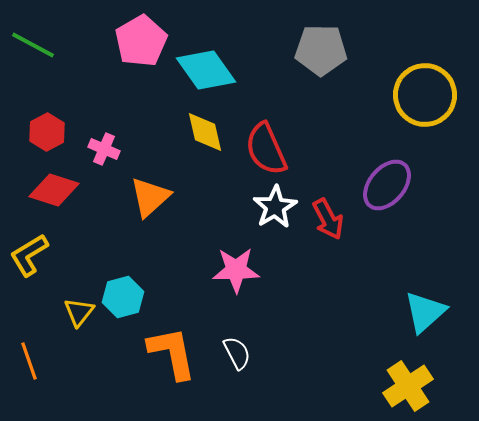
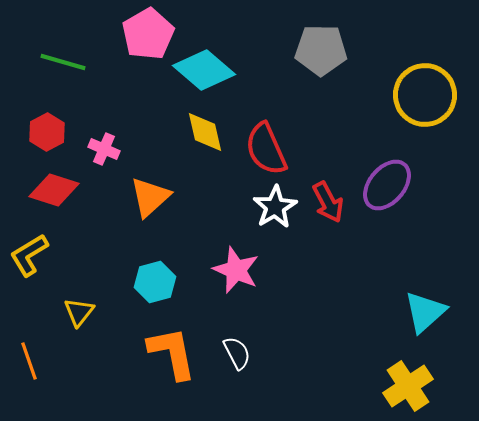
pink pentagon: moved 7 px right, 7 px up
green line: moved 30 px right, 17 px down; rotated 12 degrees counterclockwise
cyan diamond: moved 2 px left; rotated 14 degrees counterclockwise
red arrow: moved 17 px up
pink star: rotated 24 degrees clockwise
cyan hexagon: moved 32 px right, 15 px up
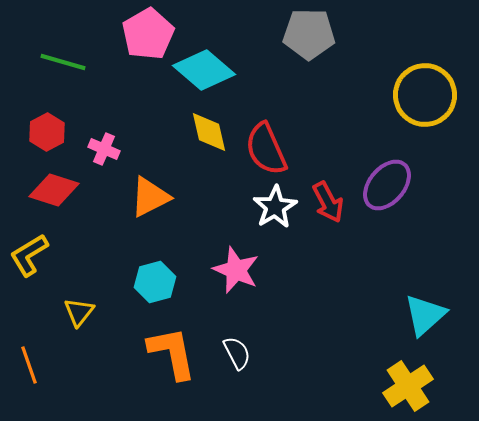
gray pentagon: moved 12 px left, 16 px up
yellow diamond: moved 4 px right
orange triangle: rotated 15 degrees clockwise
cyan triangle: moved 3 px down
orange line: moved 4 px down
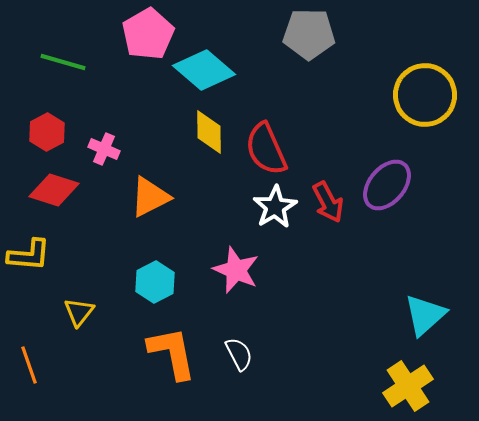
yellow diamond: rotated 12 degrees clockwise
yellow L-shape: rotated 144 degrees counterclockwise
cyan hexagon: rotated 12 degrees counterclockwise
white semicircle: moved 2 px right, 1 px down
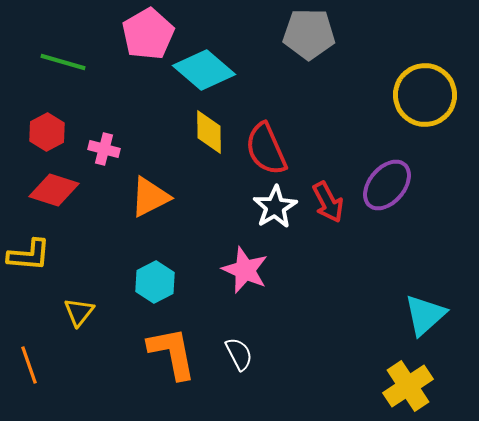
pink cross: rotated 8 degrees counterclockwise
pink star: moved 9 px right
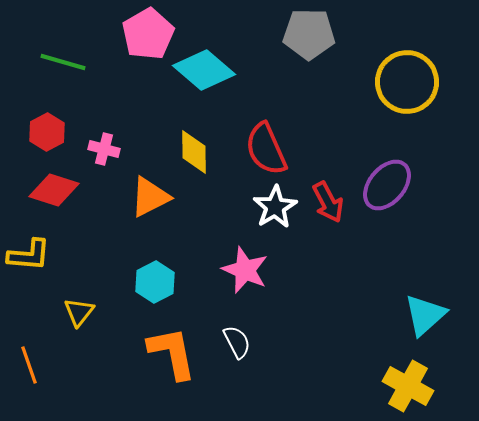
yellow circle: moved 18 px left, 13 px up
yellow diamond: moved 15 px left, 20 px down
white semicircle: moved 2 px left, 12 px up
yellow cross: rotated 27 degrees counterclockwise
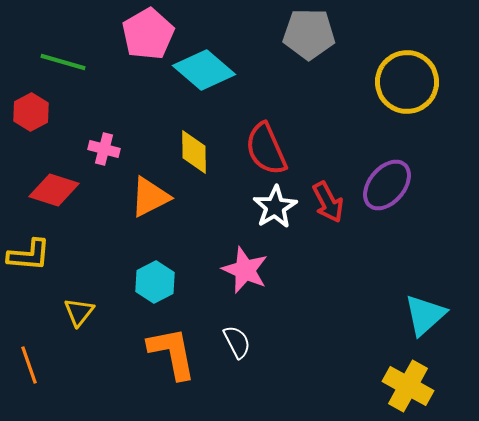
red hexagon: moved 16 px left, 20 px up
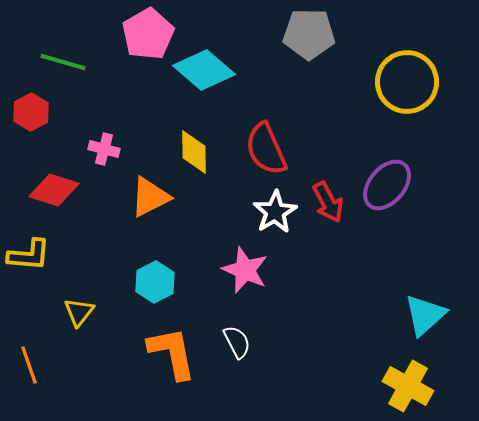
white star: moved 5 px down
